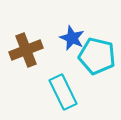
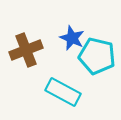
cyan rectangle: rotated 36 degrees counterclockwise
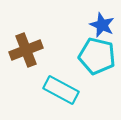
blue star: moved 30 px right, 13 px up
cyan rectangle: moved 2 px left, 2 px up
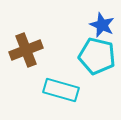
cyan rectangle: rotated 12 degrees counterclockwise
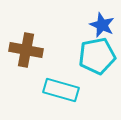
brown cross: rotated 32 degrees clockwise
cyan pentagon: rotated 24 degrees counterclockwise
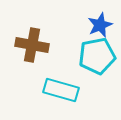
blue star: moved 2 px left; rotated 25 degrees clockwise
brown cross: moved 6 px right, 5 px up
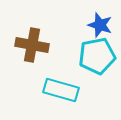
blue star: rotated 30 degrees counterclockwise
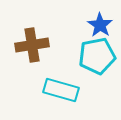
blue star: rotated 15 degrees clockwise
brown cross: rotated 20 degrees counterclockwise
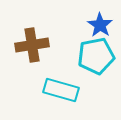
cyan pentagon: moved 1 px left
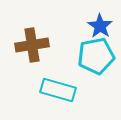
blue star: moved 1 px down
cyan rectangle: moved 3 px left
